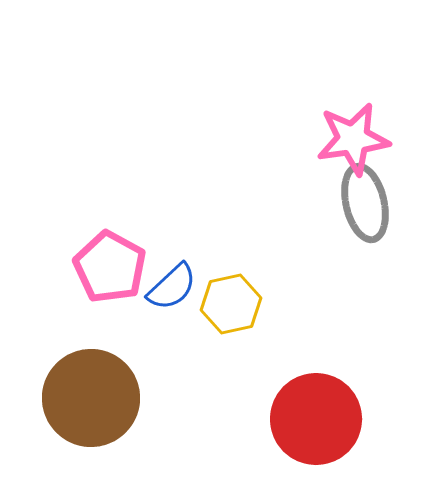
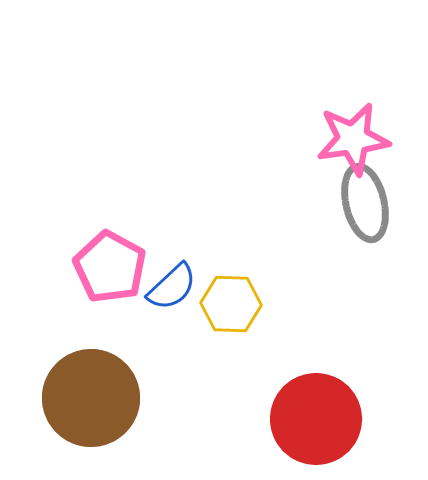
yellow hexagon: rotated 14 degrees clockwise
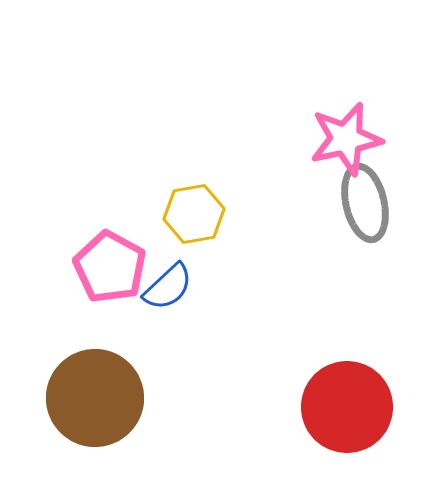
pink star: moved 7 px left; rotated 4 degrees counterclockwise
blue semicircle: moved 4 px left
yellow hexagon: moved 37 px left, 90 px up; rotated 12 degrees counterclockwise
brown circle: moved 4 px right
red circle: moved 31 px right, 12 px up
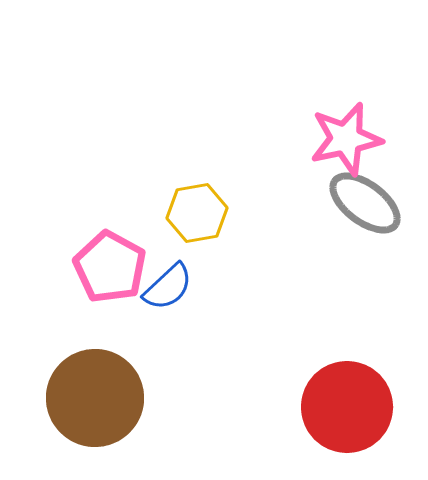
gray ellipse: rotated 40 degrees counterclockwise
yellow hexagon: moved 3 px right, 1 px up
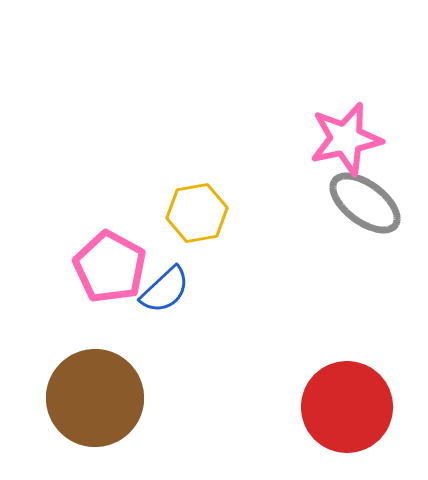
blue semicircle: moved 3 px left, 3 px down
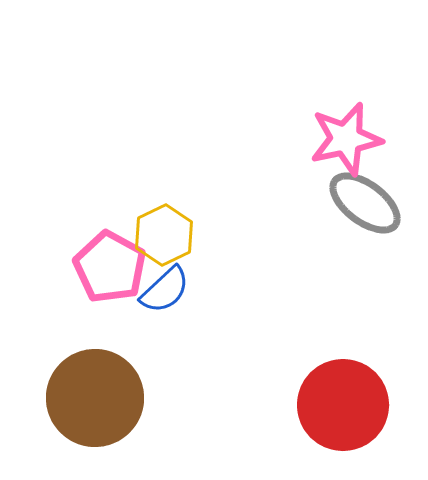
yellow hexagon: moved 33 px left, 22 px down; rotated 16 degrees counterclockwise
red circle: moved 4 px left, 2 px up
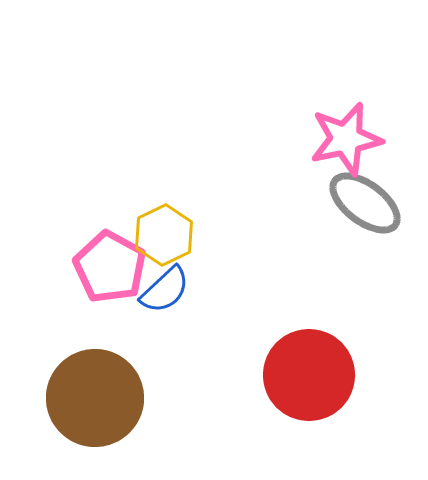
red circle: moved 34 px left, 30 px up
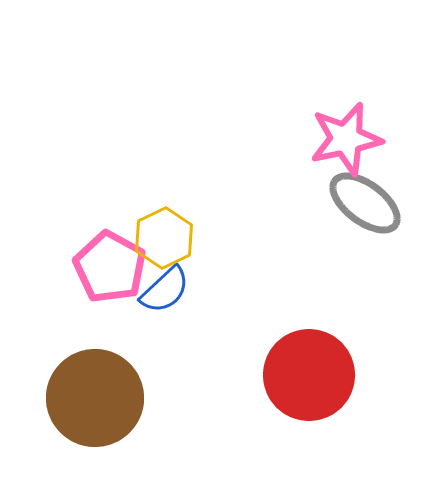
yellow hexagon: moved 3 px down
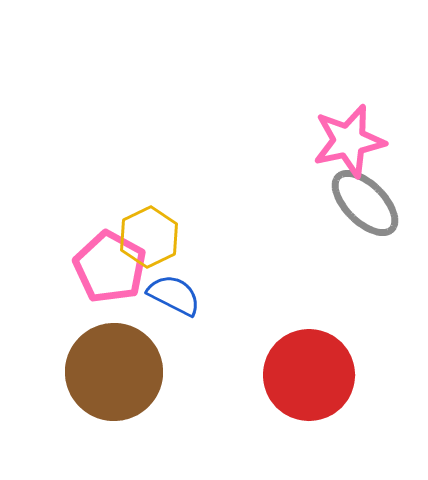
pink star: moved 3 px right, 2 px down
gray ellipse: rotated 8 degrees clockwise
yellow hexagon: moved 15 px left, 1 px up
blue semicircle: moved 9 px right, 5 px down; rotated 110 degrees counterclockwise
brown circle: moved 19 px right, 26 px up
